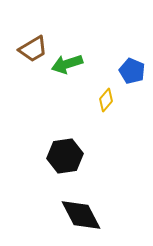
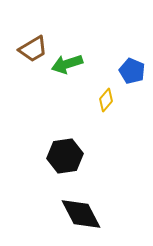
black diamond: moved 1 px up
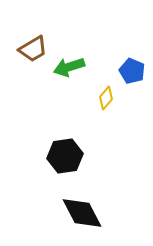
green arrow: moved 2 px right, 3 px down
yellow diamond: moved 2 px up
black diamond: moved 1 px right, 1 px up
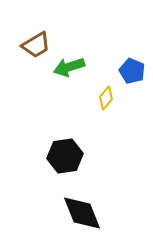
brown trapezoid: moved 3 px right, 4 px up
black diamond: rotated 6 degrees clockwise
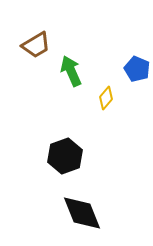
green arrow: moved 2 px right, 4 px down; rotated 84 degrees clockwise
blue pentagon: moved 5 px right, 2 px up
black hexagon: rotated 12 degrees counterclockwise
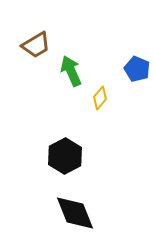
yellow diamond: moved 6 px left
black hexagon: rotated 8 degrees counterclockwise
black diamond: moved 7 px left
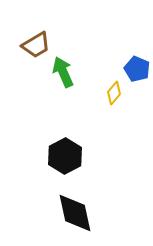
green arrow: moved 8 px left, 1 px down
yellow diamond: moved 14 px right, 5 px up
black diamond: rotated 9 degrees clockwise
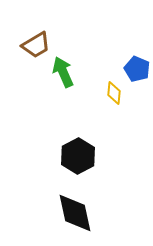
yellow diamond: rotated 35 degrees counterclockwise
black hexagon: moved 13 px right
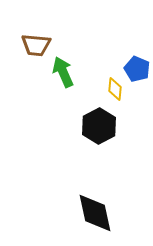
brown trapezoid: rotated 36 degrees clockwise
yellow diamond: moved 1 px right, 4 px up
black hexagon: moved 21 px right, 30 px up
black diamond: moved 20 px right
